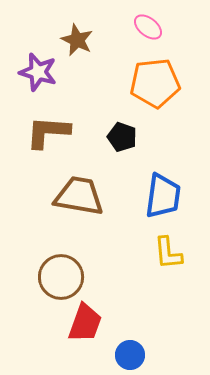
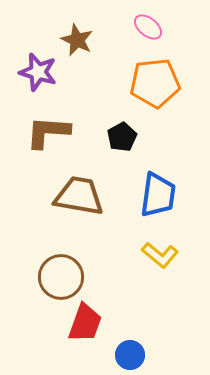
black pentagon: rotated 24 degrees clockwise
blue trapezoid: moved 5 px left, 1 px up
yellow L-shape: moved 8 px left, 2 px down; rotated 45 degrees counterclockwise
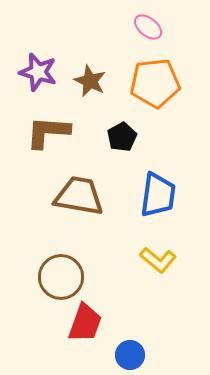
brown star: moved 13 px right, 41 px down
yellow L-shape: moved 2 px left, 5 px down
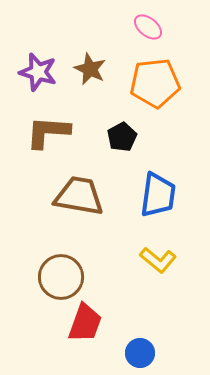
brown star: moved 12 px up
blue circle: moved 10 px right, 2 px up
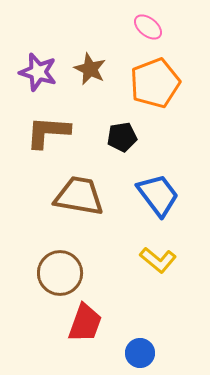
orange pentagon: rotated 15 degrees counterclockwise
black pentagon: rotated 20 degrees clockwise
blue trapezoid: rotated 45 degrees counterclockwise
brown circle: moved 1 px left, 4 px up
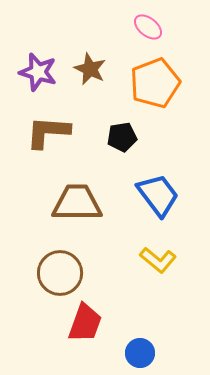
brown trapezoid: moved 2 px left, 7 px down; rotated 10 degrees counterclockwise
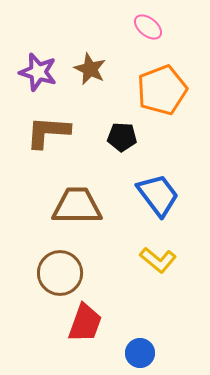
orange pentagon: moved 7 px right, 7 px down
black pentagon: rotated 12 degrees clockwise
brown trapezoid: moved 3 px down
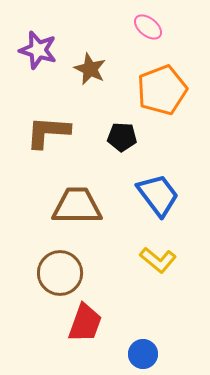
purple star: moved 22 px up
blue circle: moved 3 px right, 1 px down
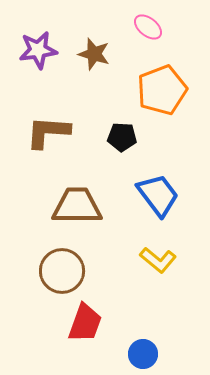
purple star: rotated 24 degrees counterclockwise
brown star: moved 4 px right, 15 px up; rotated 8 degrees counterclockwise
brown circle: moved 2 px right, 2 px up
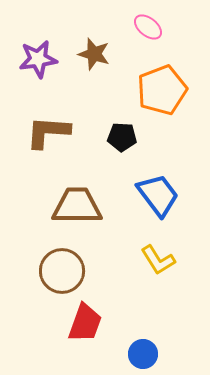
purple star: moved 9 px down
yellow L-shape: rotated 18 degrees clockwise
